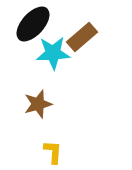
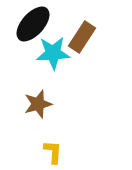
brown rectangle: rotated 16 degrees counterclockwise
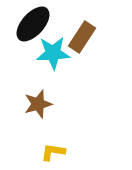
yellow L-shape: rotated 85 degrees counterclockwise
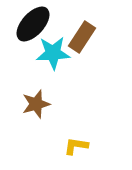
brown star: moved 2 px left
yellow L-shape: moved 23 px right, 6 px up
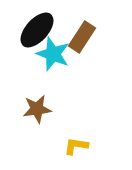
black ellipse: moved 4 px right, 6 px down
cyan star: moved 1 px down; rotated 24 degrees clockwise
brown star: moved 1 px right, 5 px down; rotated 8 degrees clockwise
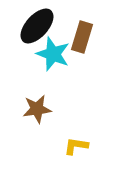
black ellipse: moved 4 px up
brown rectangle: rotated 16 degrees counterclockwise
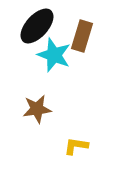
brown rectangle: moved 1 px up
cyan star: moved 1 px right, 1 px down
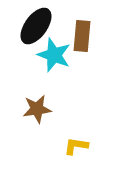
black ellipse: moved 1 px left; rotated 6 degrees counterclockwise
brown rectangle: rotated 12 degrees counterclockwise
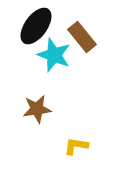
brown rectangle: moved 1 px down; rotated 44 degrees counterclockwise
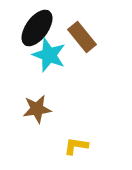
black ellipse: moved 1 px right, 2 px down
cyan star: moved 5 px left
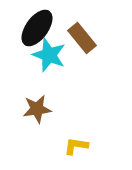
brown rectangle: moved 1 px down
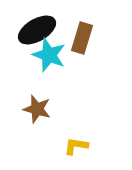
black ellipse: moved 2 px down; rotated 24 degrees clockwise
brown rectangle: rotated 56 degrees clockwise
brown star: rotated 24 degrees clockwise
